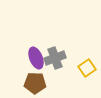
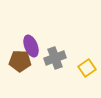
purple ellipse: moved 5 px left, 12 px up
brown pentagon: moved 15 px left, 22 px up
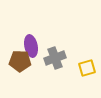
purple ellipse: rotated 10 degrees clockwise
yellow square: rotated 18 degrees clockwise
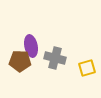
gray cross: rotated 35 degrees clockwise
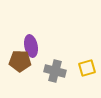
gray cross: moved 13 px down
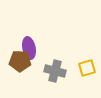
purple ellipse: moved 2 px left, 2 px down
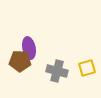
gray cross: moved 2 px right
